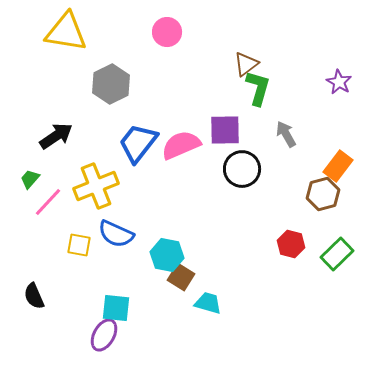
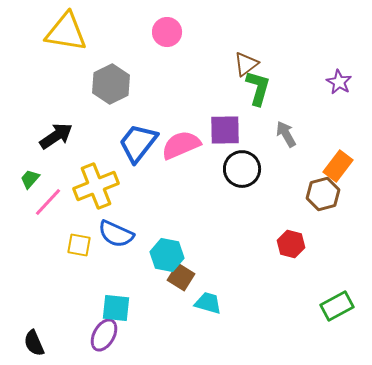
green rectangle: moved 52 px down; rotated 16 degrees clockwise
black semicircle: moved 47 px down
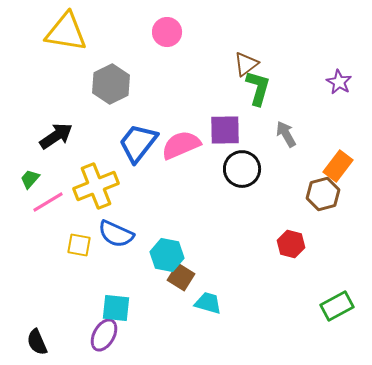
pink line: rotated 16 degrees clockwise
black semicircle: moved 3 px right, 1 px up
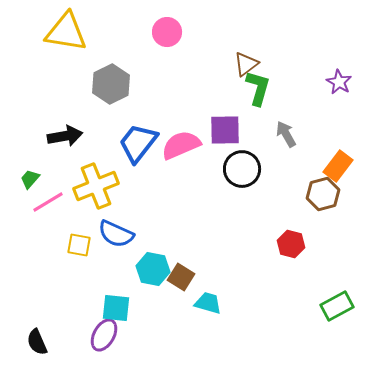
black arrow: moved 9 px right; rotated 24 degrees clockwise
cyan hexagon: moved 14 px left, 14 px down
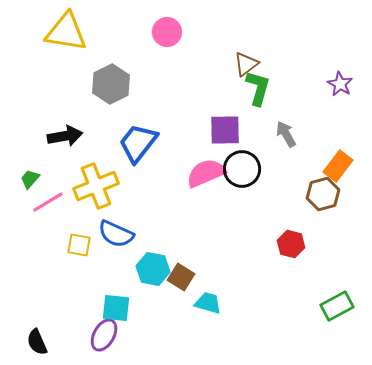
purple star: moved 1 px right, 2 px down
pink semicircle: moved 25 px right, 28 px down
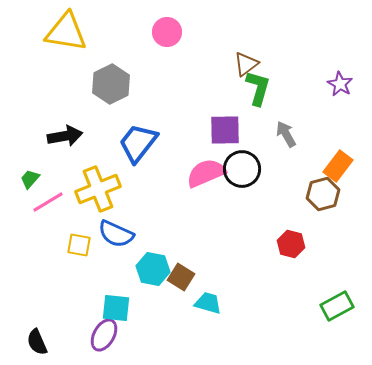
yellow cross: moved 2 px right, 3 px down
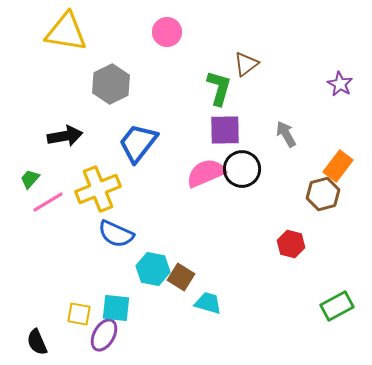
green L-shape: moved 39 px left
yellow square: moved 69 px down
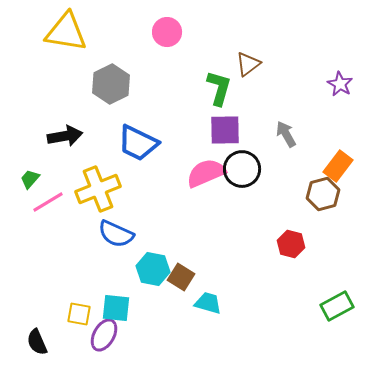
brown triangle: moved 2 px right
blue trapezoid: rotated 102 degrees counterclockwise
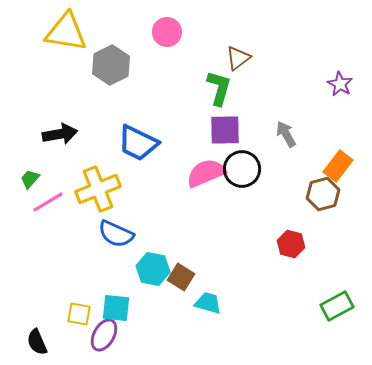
brown triangle: moved 10 px left, 6 px up
gray hexagon: moved 19 px up
black arrow: moved 5 px left, 2 px up
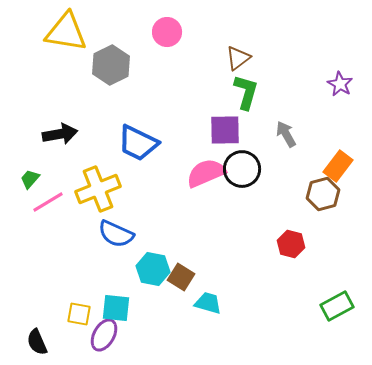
green L-shape: moved 27 px right, 4 px down
